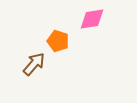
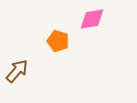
brown arrow: moved 17 px left, 7 px down
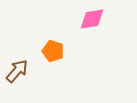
orange pentagon: moved 5 px left, 10 px down
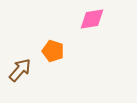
brown arrow: moved 3 px right, 1 px up
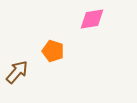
brown arrow: moved 3 px left, 2 px down
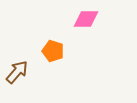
pink diamond: moved 6 px left; rotated 8 degrees clockwise
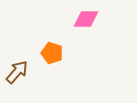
orange pentagon: moved 1 px left, 2 px down
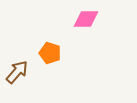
orange pentagon: moved 2 px left
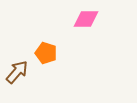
orange pentagon: moved 4 px left
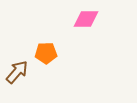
orange pentagon: rotated 20 degrees counterclockwise
